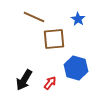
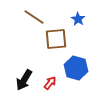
brown line: rotated 10 degrees clockwise
brown square: moved 2 px right
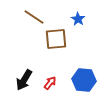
blue hexagon: moved 8 px right, 12 px down; rotated 10 degrees counterclockwise
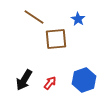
blue hexagon: rotated 25 degrees counterclockwise
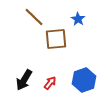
brown line: rotated 10 degrees clockwise
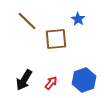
brown line: moved 7 px left, 4 px down
red arrow: moved 1 px right
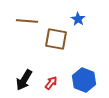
brown line: rotated 40 degrees counterclockwise
brown square: rotated 15 degrees clockwise
blue hexagon: rotated 20 degrees counterclockwise
